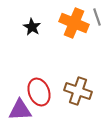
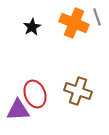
black star: rotated 12 degrees clockwise
red ellipse: moved 4 px left, 2 px down
purple triangle: moved 2 px left
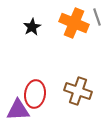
red ellipse: rotated 28 degrees clockwise
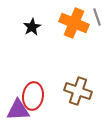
red ellipse: moved 2 px left, 2 px down
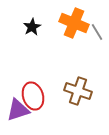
gray line: moved 15 px down; rotated 12 degrees counterclockwise
red ellipse: rotated 24 degrees counterclockwise
purple triangle: rotated 15 degrees counterclockwise
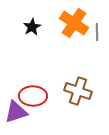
orange cross: rotated 12 degrees clockwise
gray line: rotated 30 degrees clockwise
red ellipse: rotated 72 degrees counterclockwise
purple triangle: moved 2 px left, 2 px down
